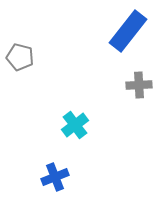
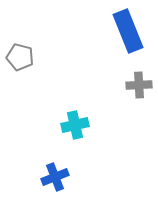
blue rectangle: rotated 60 degrees counterclockwise
cyan cross: rotated 24 degrees clockwise
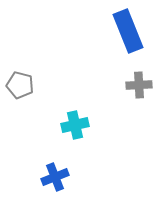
gray pentagon: moved 28 px down
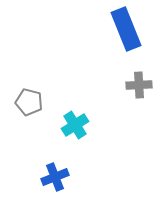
blue rectangle: moved 2 px left, 2 px up
gray pentagon: moved 9 px right, 17 px down
cyan cross: rotated 20 degrees counterclockwise
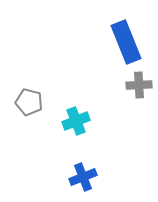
blue rectangle: moved 13 px down
cyan cross: moved 1 px right, 4 px up; rotated 12 degrees clockwise
blue cross: moved 28 px right
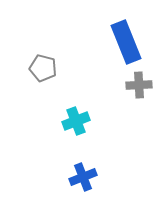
gray pentagon: moved 14 px right, 34 px up
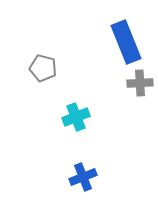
gray cross: moved 1 px right, 2 px up
cyan cross: moved 4 px up
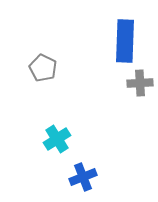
blue rectangle: moved 1 px left, 1 px up; rotated 24 degrees clockwise
gray pentagon: rotated 12 degrees clockwise
cyan cross: moved 19 px left, 22 px down; rotated 12 degrees counterclockwise
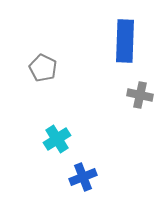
gray cross: moved 12 px down; rotated 15 degrees clockwise
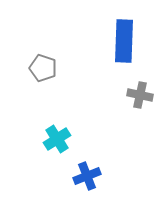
blue rectangle: moved 1 px left
gray pentagon: rotated 8 degrees counterclockwise
blue cross: moved 4 px right, 1 px up
